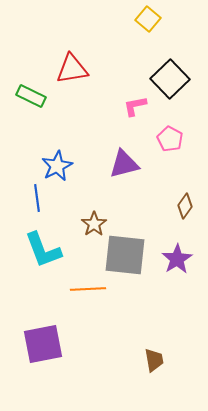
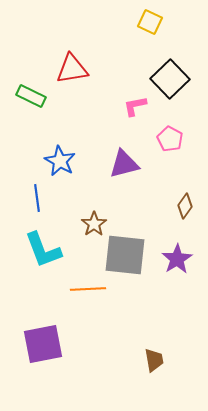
yellow square: moved 2 px right, 3 px down; rotated 15 degrees counterclockwise
blue star: moved 3 px right, 5 px up; rotated 16 degrees counterclockwise
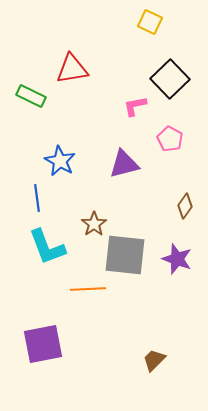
cyan L-shape: moved 4 px right, 3 px up
purple star: rotated 20 degrees counterclockwise
brown trapezoid: rotated 125 degrees counterclockwise
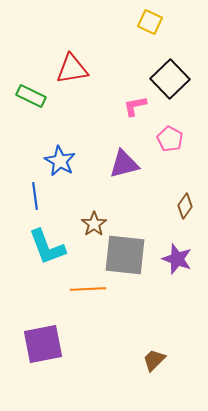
blue line: moved 2 px left, 2 px up
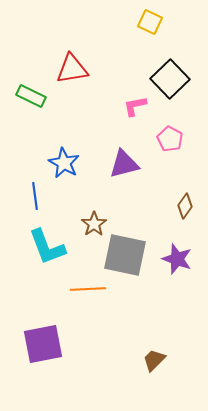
blue star: moved 4 px right, 2 px down
gray square: rotated 6 degrees clockwise
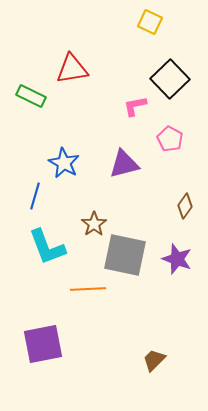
blue line: rotated 24 degrees clockwise
